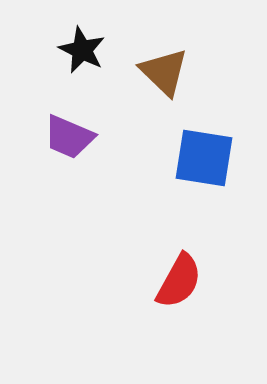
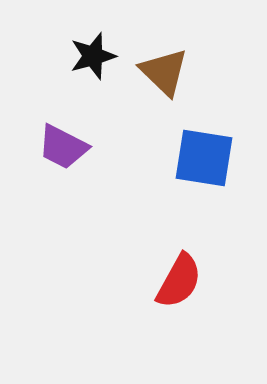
black star: moved 11 px right, 6 px down; rotated 30 degrees clockwise
purple trapezoid: moved 6 px left, 10 px down; rotated 4 degrees clockwise
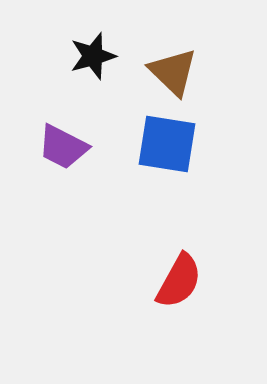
brown triangle: moved 9 px right
blue square: moved 37 px left, 14 px up
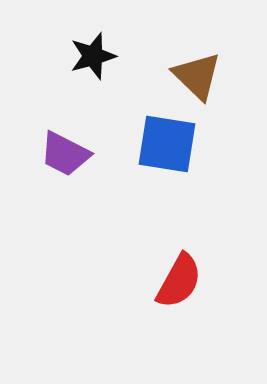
brown triangle: moved 24 px right, 4 px down
purple trapezoid: moved 2 px right, 7 px down
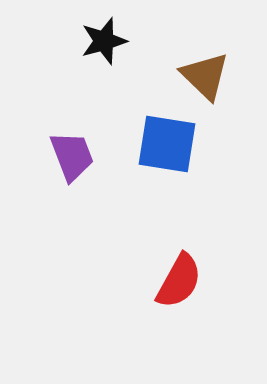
black star: moved 11 px right, 15 px up
brown triangle: moved 8 px right
purple trapezoid: moved 7 px right, 2 px down; rotated 138 degrees counterclockwise
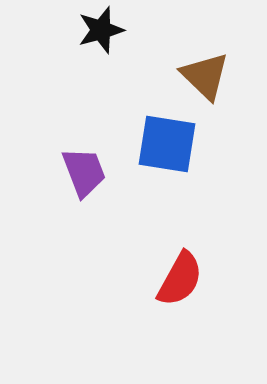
black star: moved 3 px left, 11 px up
purple trapezoid: moved 12 px right, 16 px down
red semicircle: moved 1 px right, 2 px up
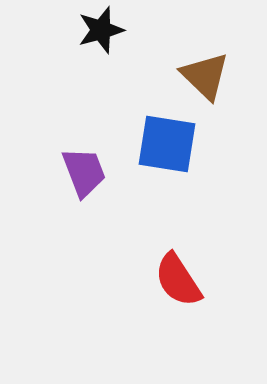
red semicircle: moved 2 px left, 1 px down; rotated 118 degrees clockwise
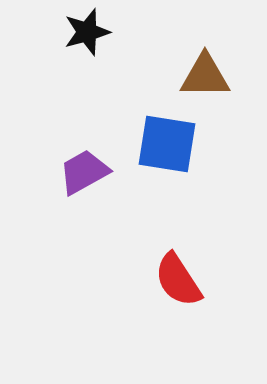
black star: moved 14 px left, 2 px down
brown triangle: rotated 44 degrees counterclockwise
purple trapezoid: rotated 98 degrees counterclockwise
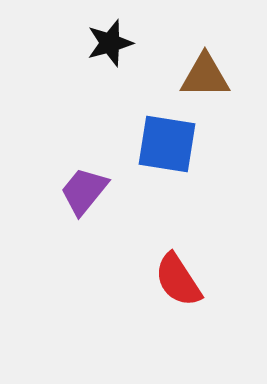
black star: moved 23 px right, 11 px down
purple trapezoid: moved 19 px down; rotated 22 degrees counterclockwise
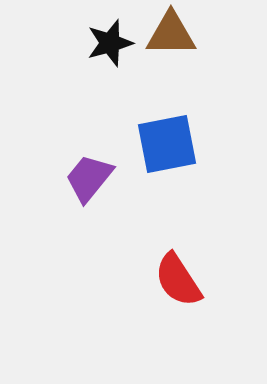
brown triangle: moved 34 px left, 42 px up
blue square: rotated 20 degrees counterclockwise
purple trapezoid: moved 5 px right, 13 px up
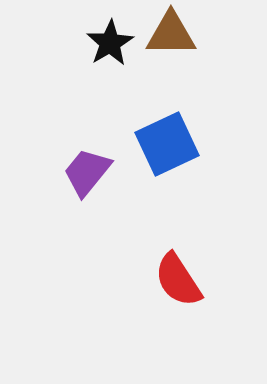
black star: rotated 15 degrees counterclockwise
blue square: rotated 14 degrees counterclockwise
purple trapezoid: moved 2 px left, 6 px up
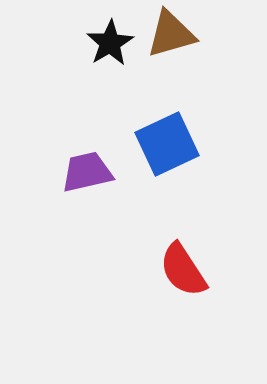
brown triangle: rotated 16 degrees counterclockwise
purple trapezoid: rotated 38 degrees clockwise
red semicircle: moved 5 px right, 10 px up
